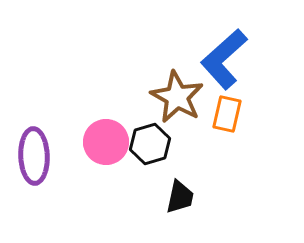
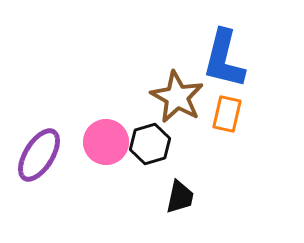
blue L-shape: rotated 34 degrees counterclockwise
purple ellipse: moved 5 px right, 1 px up; rotated 34 degrees clockwise
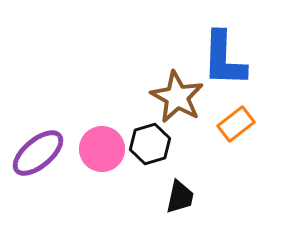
blue L-shape: rotated 12 degrees counterclockwise
orange rectangle: moved 9 px right, 10 px down; rotated 39 degrees clockwise
pink circle: moved 4 px left, 7 px down
purple ellipse: moved 1 px left, 2 px up; rotated 18 degrees clockwise
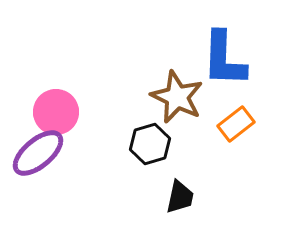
brown star: rotated 4 degrees counterclockwise
pink circle: moved 46 px left, 37 px up
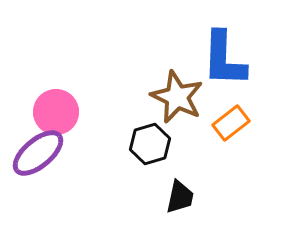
orange rectangle: moved 5 px left, 1 px up
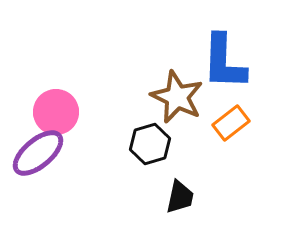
blue L-shape: moved 3 px down
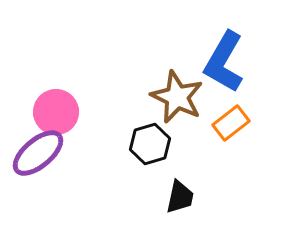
blue L-shape: rotated 28 degrees clockwise
